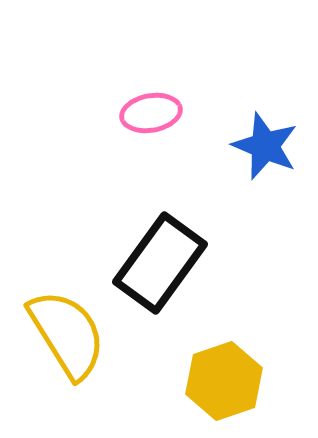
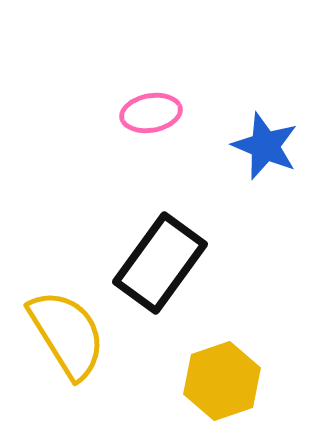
yellow hexagon: moved 2 px left
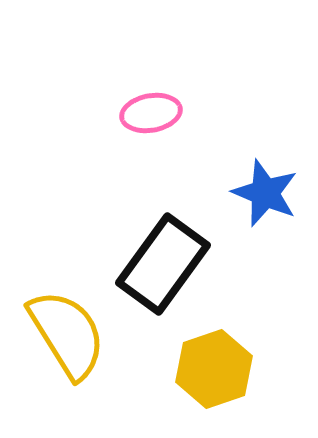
blue star: moved 47 px down
black rectangle: moved 3 px right, 1 px down
yellow hexagon: moved 8 px left, 12 px up
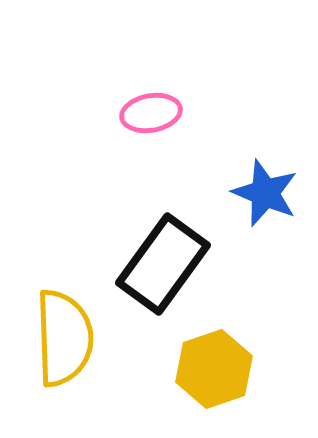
yellow semicircle: moved 3 px left, 4 px down; rotated 30 degrees clockwise
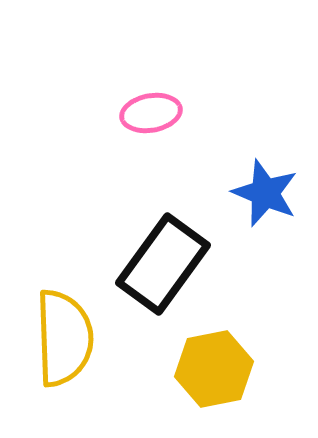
yellow hexagon: rotated 8 degrees clockwise
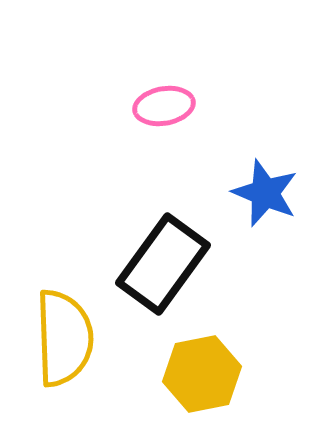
pink ellipse: moved 13 px right, 7 px up
yellow hexagon: moved 12 px left, 5 px down
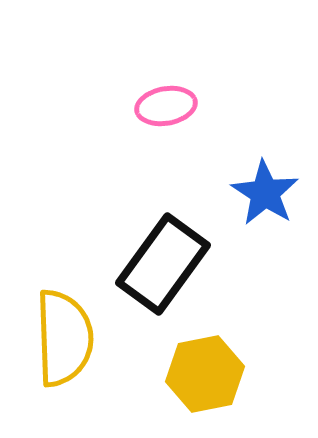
pink ellipse: moved 2 px right
blue star: rotated 10 degrees clockwise
yellow hexagon: moved 3 px right
